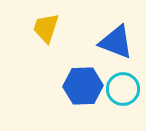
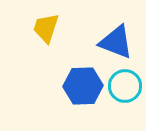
cyan circle: moved 2 px right, 3 px up
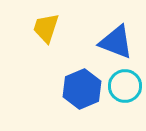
blue hexagon: moved 1 px left, 3 px down; rotated 21 degrees counterclockwise
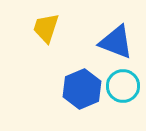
cyan circle: moved 2 px left
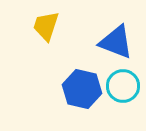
yellow trapezoid: moved 2 px up
blue hexagon: rotated 24 degrees counterclockwise
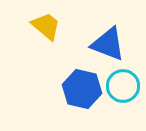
yellow trapezoid: rotated 112 degrees clockwise
blue triangle: moved 8 px left, 2 px down
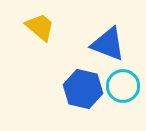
yellow trapezoid: moved 6 px left, 1 px down
blue hexagon: moved 1 px right
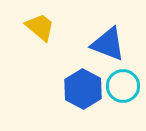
blue hexagon: rotated 15 degrees clockwise
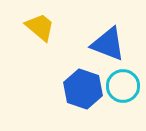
blue hexagon: rotated 9 degrees counterclockwise
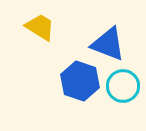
yellow trapezoid: rotated 8 degrees counterclockwise
blue hexagon: moved 3 px left, 8 px up
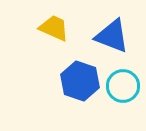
yellow trapezoid: moved 14 px right, 1 px down; rotated 8 degrees counterclockwise
blue triangle: moved 4 px right, 8 px up
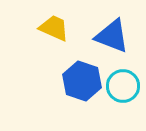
blue hexagon: moved 2 px right
